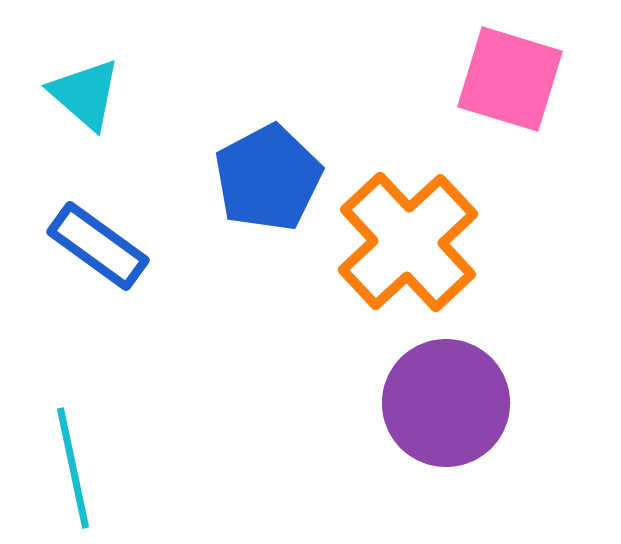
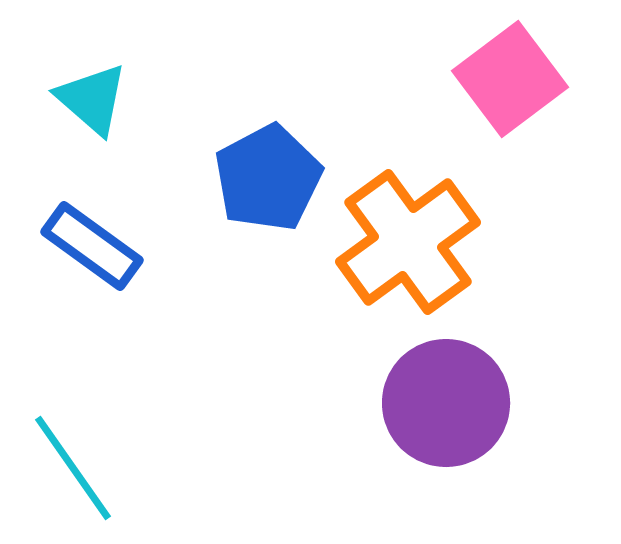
pink square: rotated 36 degrees clockwise
cyan triangle: moved 7 px right, 5 px down
orange cross: rotated 7 degrees clockwise
blue rectangle: moved 6 px left
cyan line: rotated 23 degrees counterclockwise
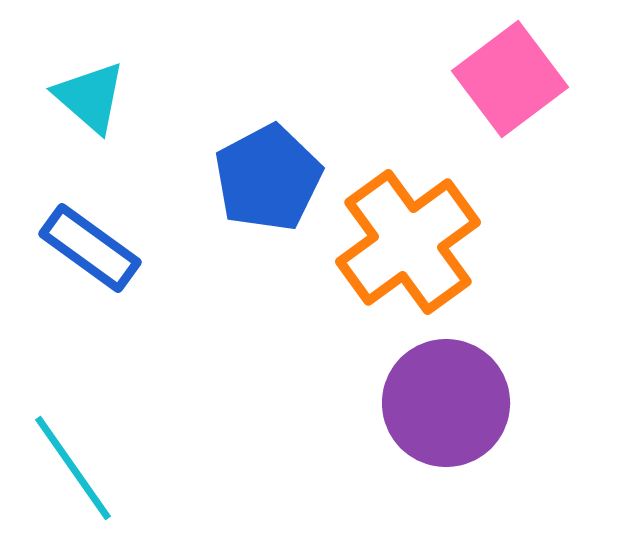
cyan triangle: moved 2 px left, 2 px up
blue rectangle: moved 2 px left, 2 px down
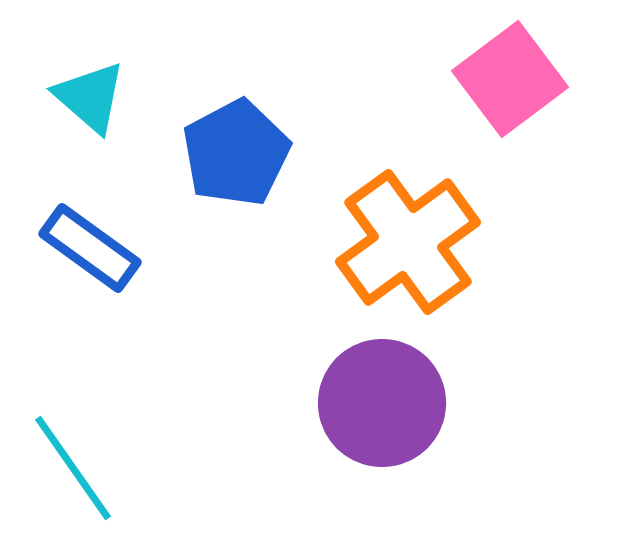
blue pentagon: moved 32 px left, 25 px up
purple circle: moved 64 px left
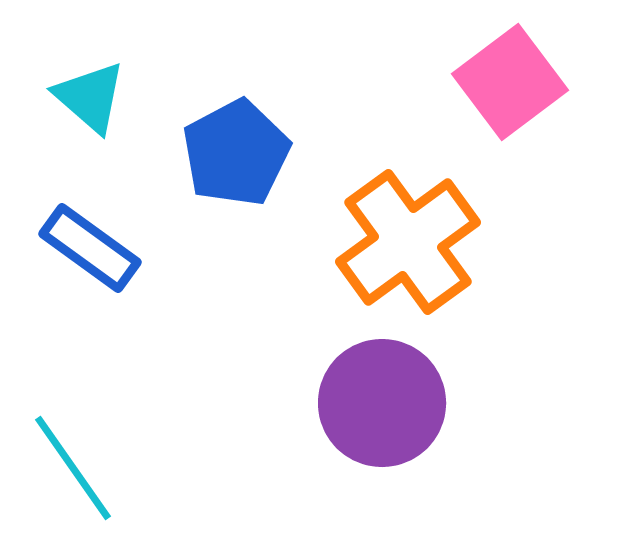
pink square: moved 3 px down
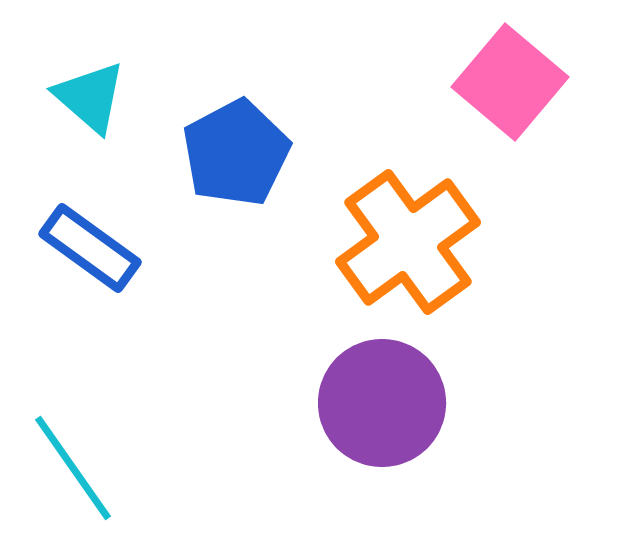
pink square: rotated 13 degrees counterclockwise
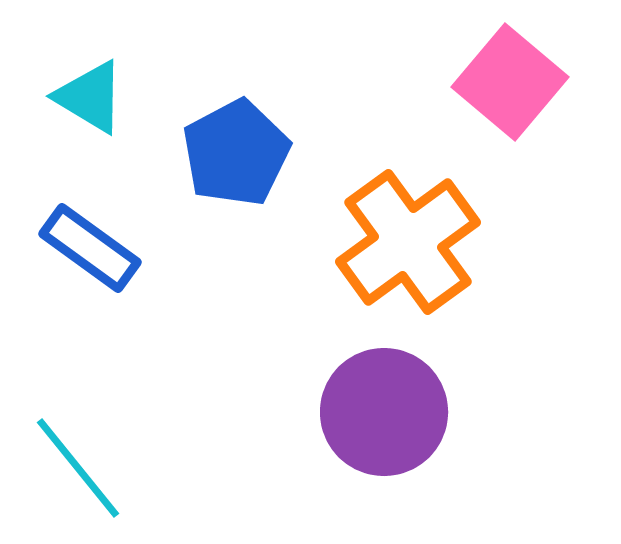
cyan triangle: rotated 10 degrees counterclockwise
purple circle: moved 2 px right, 9 px down
cyan line: moved 5 px right; rotated 4 degrees counterclockwise
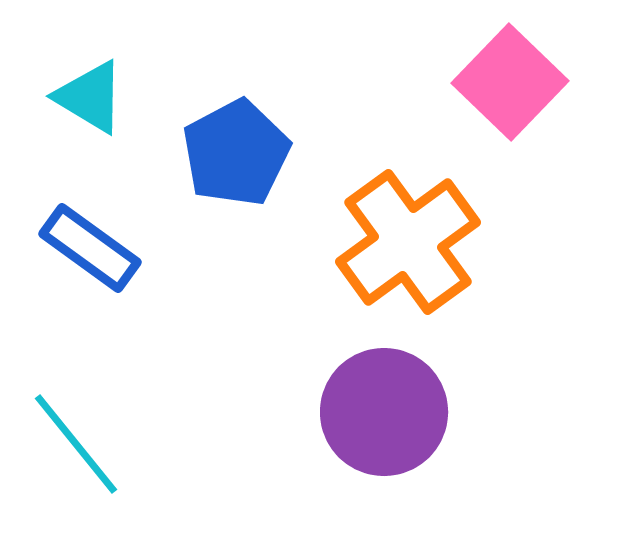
pink square: rotated 4 degrees clockwise
cyan line: moved 2 px left, 24 px up
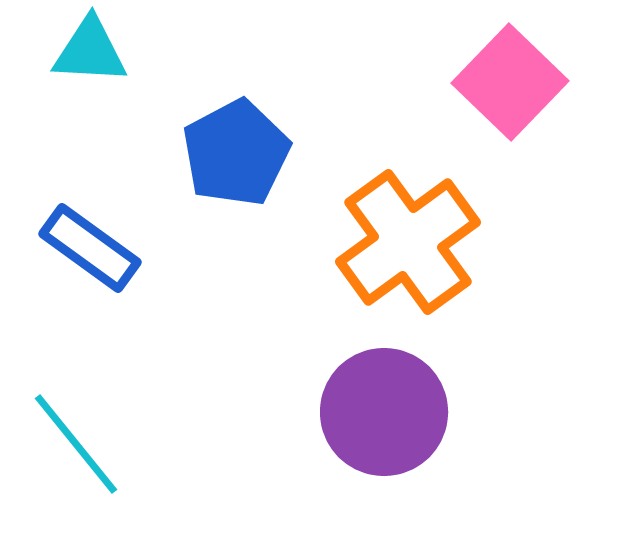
cyan triangle: moved 46 px up; rotated 28 degrees counterclockwise
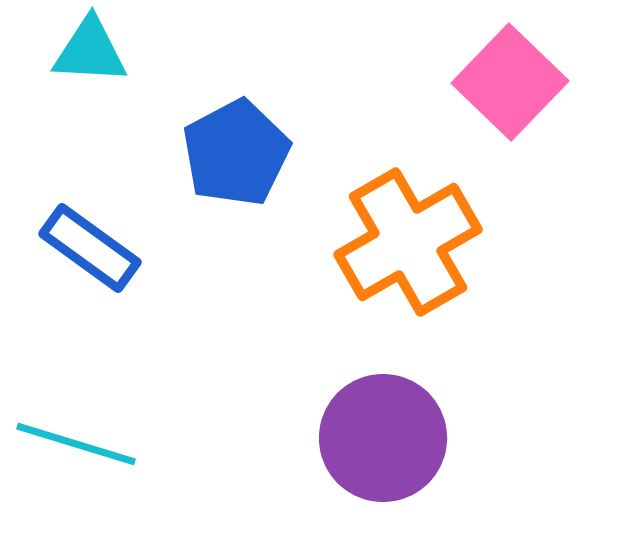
orange cross: rotated 6 degrees clockwise
purple circle: moved 1 px left, 26 px down
cyan line: rotated 34 degrees counterclockwise
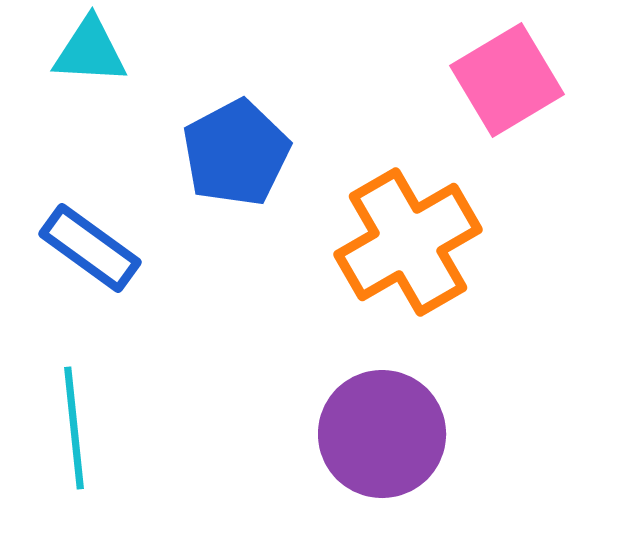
pink square: moved 3 px left, 2 px up; rotated 15 degrees clockwise
purple circle: moved 1 px left, 4 px up
cyan line: moved 2 px left, 16 px up; rotated 67 degrees clockwise
